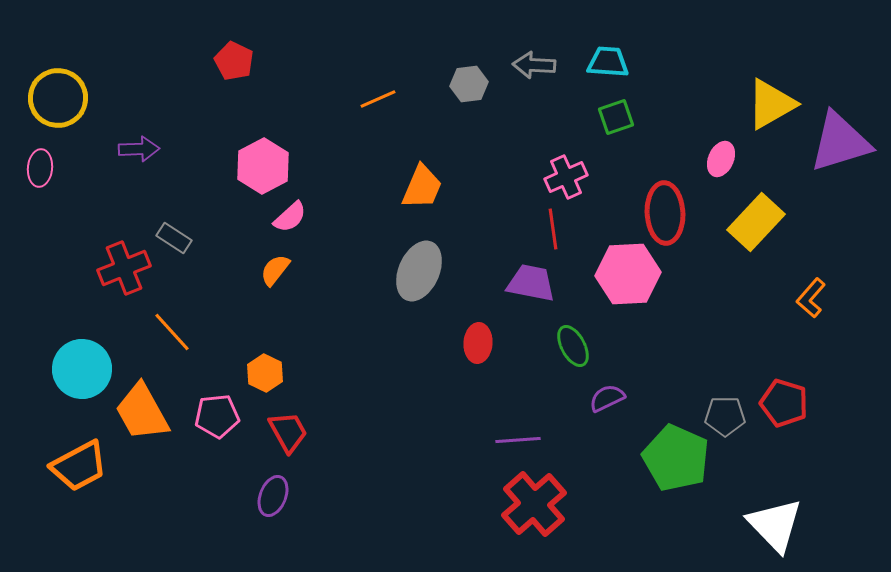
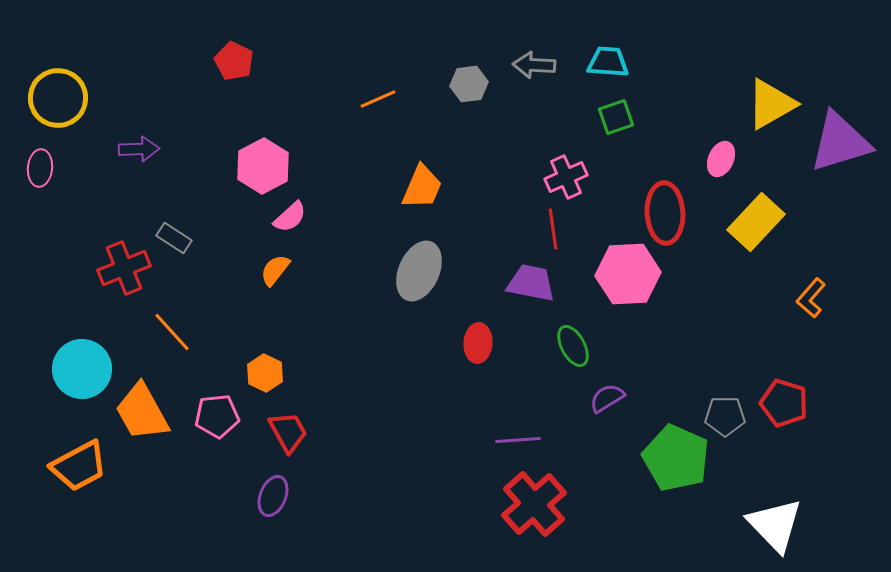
purple semicircle at (607, 398): rotated 6 degrees counterclockwise
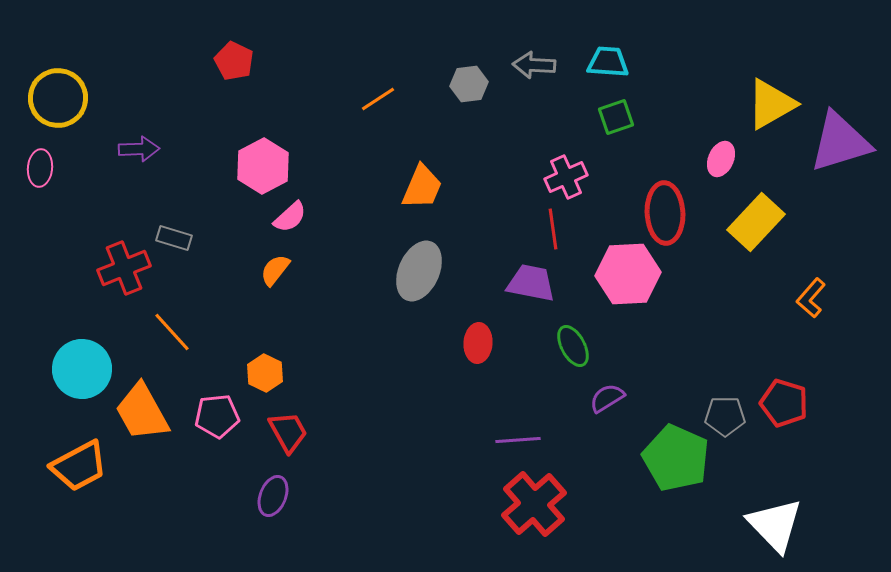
orange line at (378, 99): rotated 9 degrees counterclockwise
gray rectangle at (174, 238): rotated 16 degrees counterclockwise
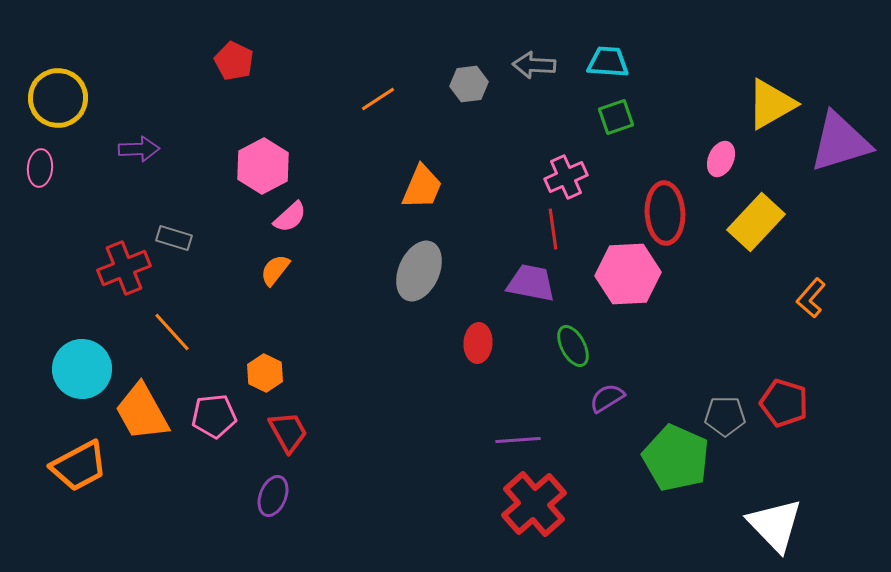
pink pentagon at (217, 416): moved 3 px left
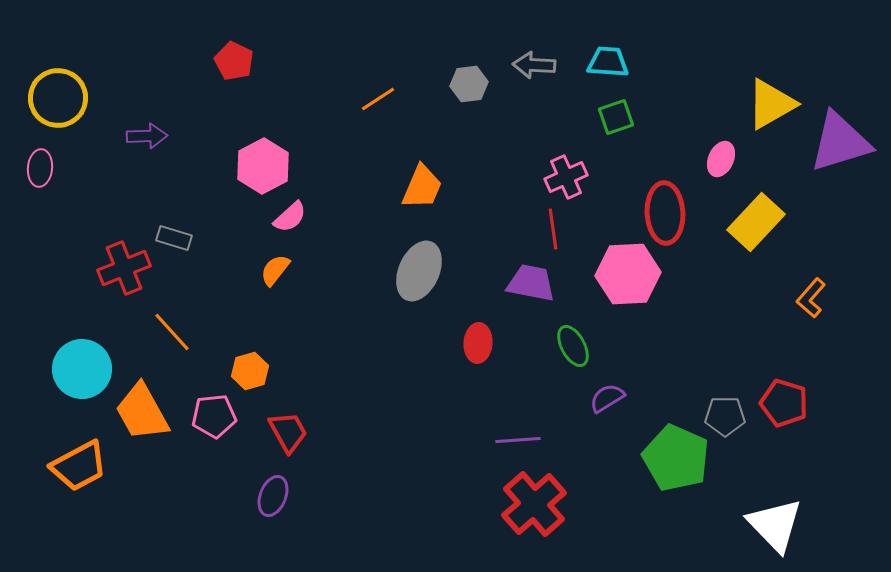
purple arrow at (139, 149): moved 8 px right, 13 px up
orange hexagon at (265, 373): moved 15 px left, 2 px up; rotated 18 degrees clockwise
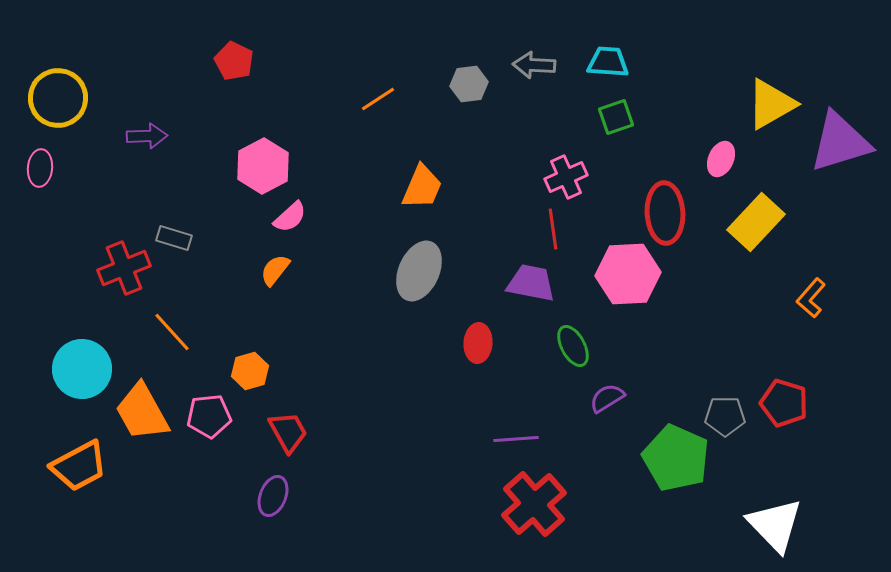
pink pentagon at (214, 416): moved 5 px left
purple line at (518, 440): moved 2 px left, 1 px up
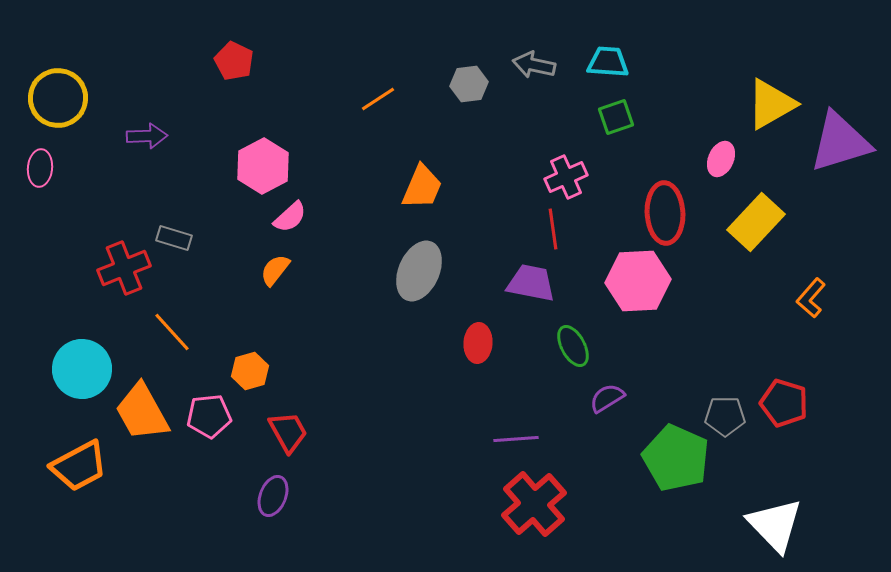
gray arrow at (534, 65): rotated 9 degrees clockwise
pink hexagon at (628, 274): moved 10 px right, 7 px down
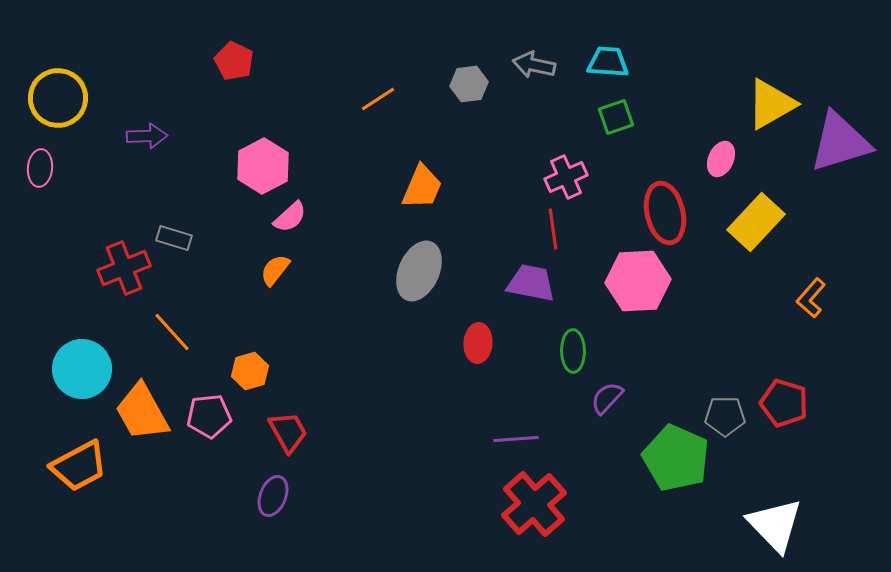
red ellipse at (665, 213): rotated 10 degrees counterclockwise
green ellipse at (573, 346): moved 5 px down; rotated 27 degrees clockwise
purple semicircle at (607, 398): rotated 15 degrees counterclockwise
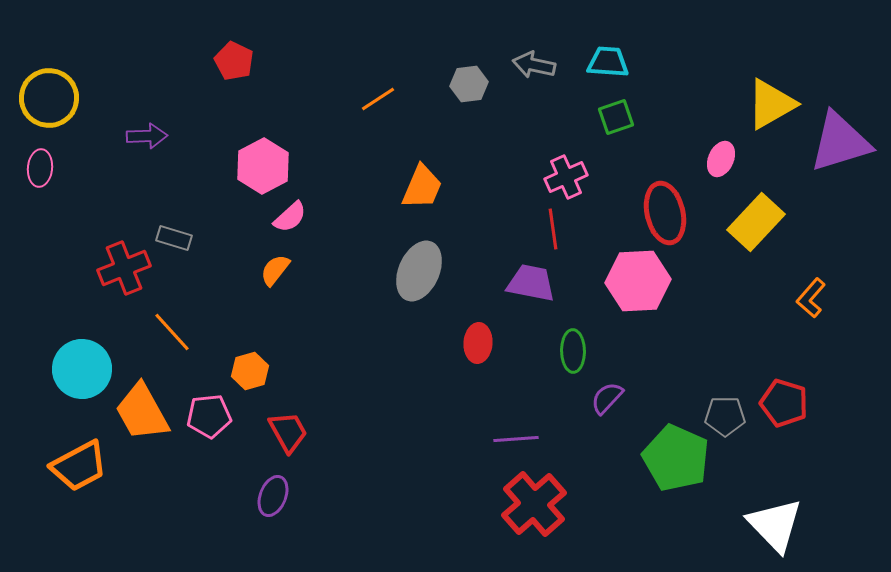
yellow circle at (58, 98): moved 9 px left
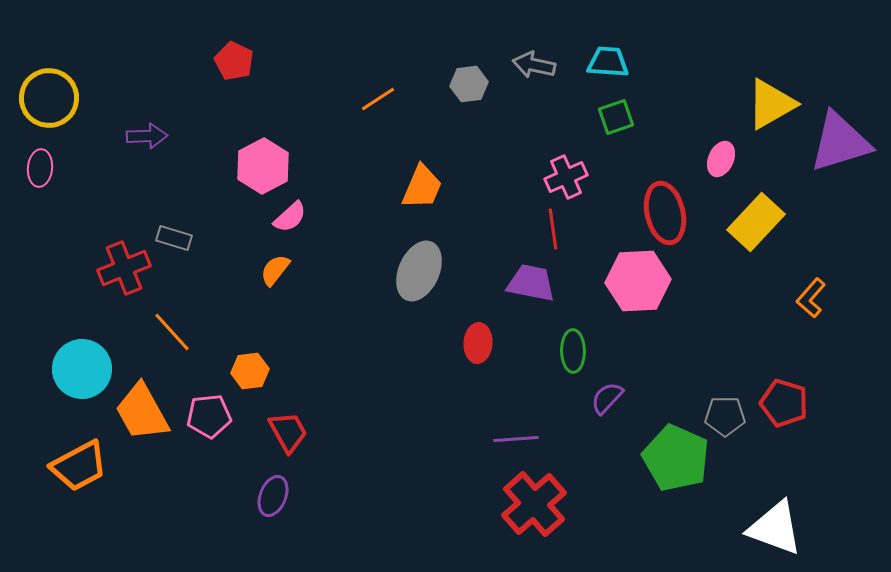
orange hexagon at (250, 371): rotated 9 degrees clockwise
white triangle at (775, 525): moved 3 px down; rotated 26 degrees counterclockwise
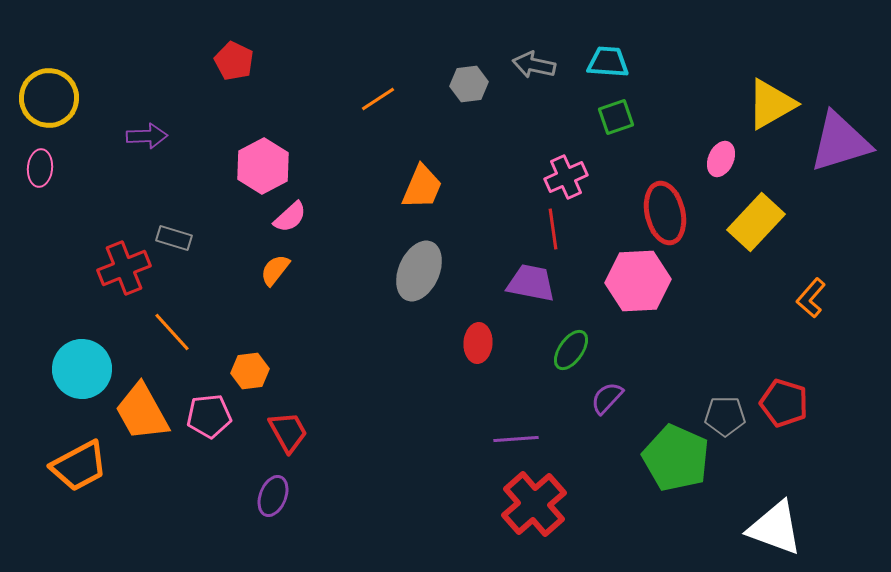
green ellipse at (573, 351): moved 2 px left, 1 px up; rotated 36 degrees clockwise
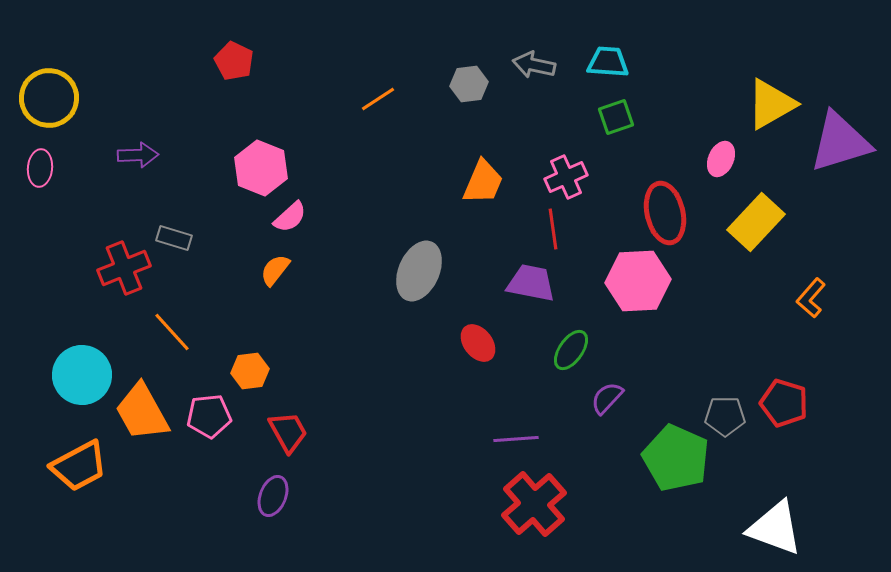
purple arrow at (147, 136): moved 9 px left, 19 px down
pink hexagon at (263, 166): moved 2 px left, 2 px down; rotated 10 degrees counterclockwise
orange trapezoid at (422, 187): moved 61 px right, 5 px up
red ellipse at (478, 343): rotated 42 degrees counterclockwise
cyan circle at (82, 369): moved 6 px down
